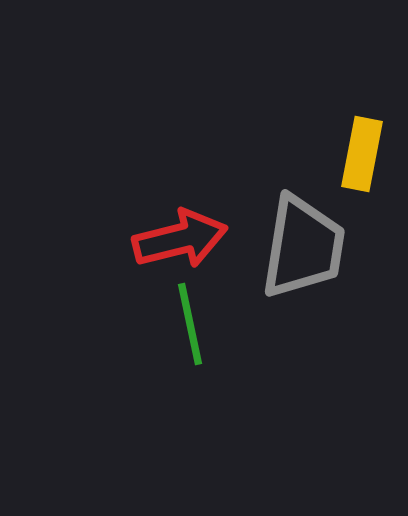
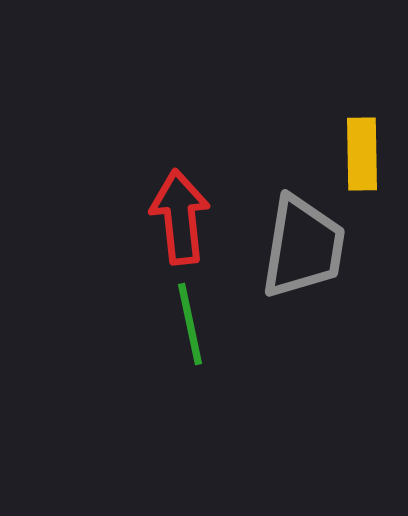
yellow rectangle: rotated 12 degrees counterclockwise
red arrow: moved 22 px up; rotated 82 degrees counterclockwise
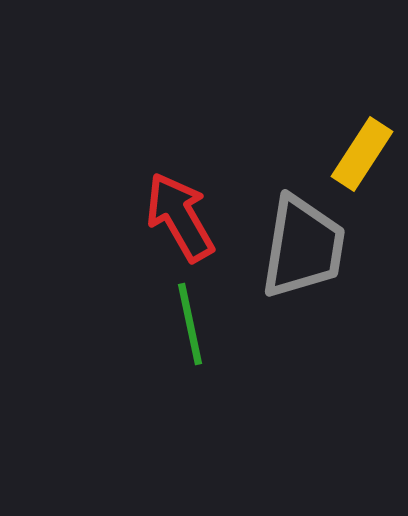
yellow rectangle: rotated 34 degrees clockwise
red arrow: rotated 24 degrees counterclockwise
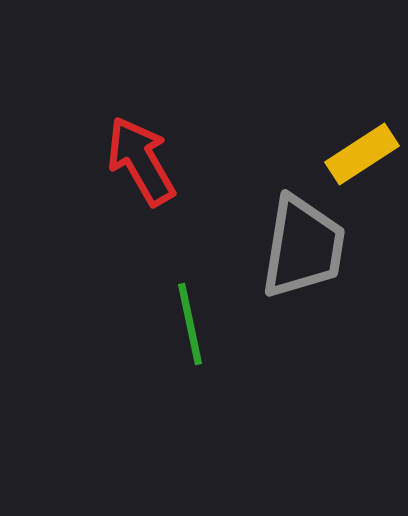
yellow rectangle: rotated 24 degrees clockwise
red arrow: moved 39 px left, 56 px up
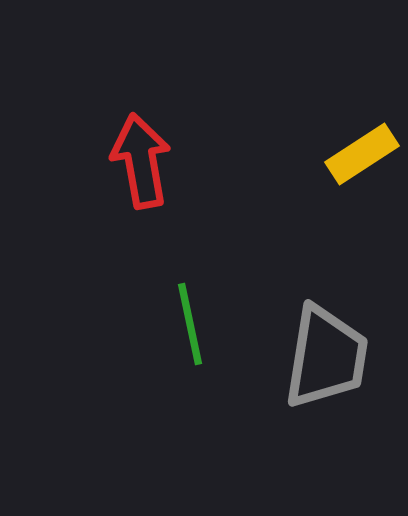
red arrow: rotated 20 degrees clockwise
gray trapezoid: moved 23 px right, 110 px down
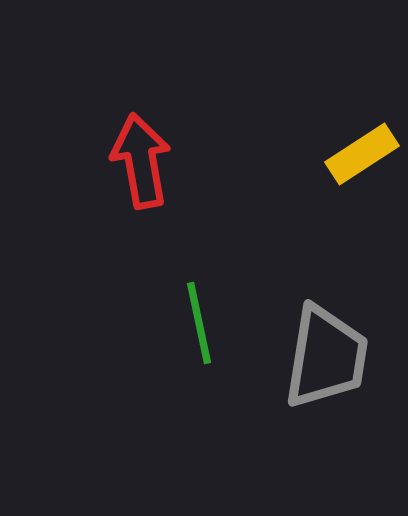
green line: moved 9 px right, 1 px up
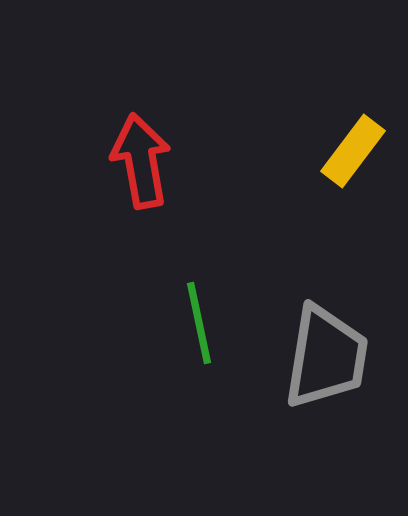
yellow rectangle: moved 9 px left, 3 px up; rotated 20 degrees counterclockwise
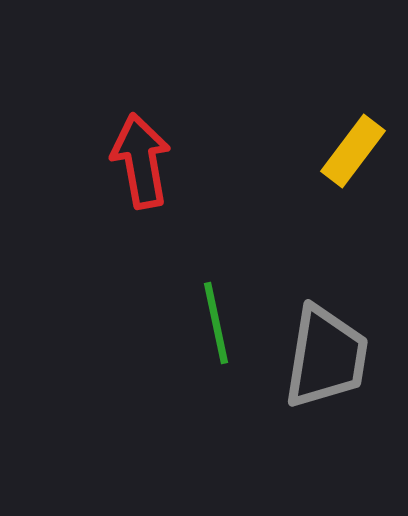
green line: moved 17 px right
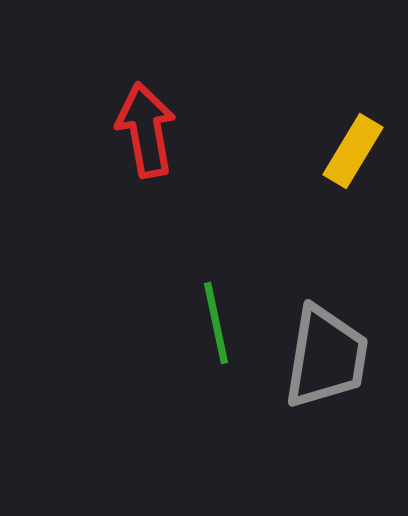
yellow rectangle: rotated 6 degrees counterclockwise
red arrow: moved 5 px right, 31 px up
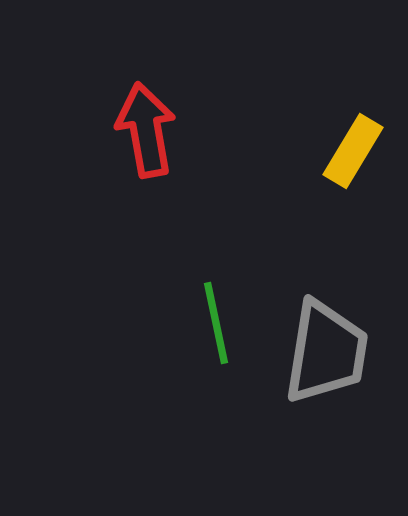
gray trapezoid: moved 5 px up
